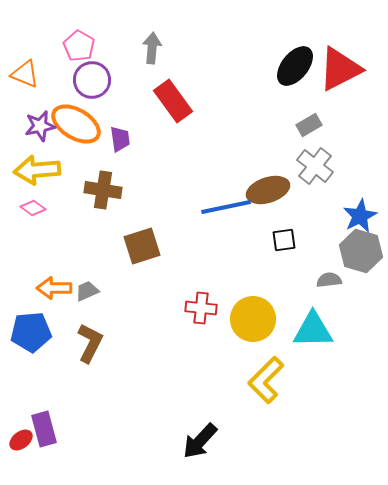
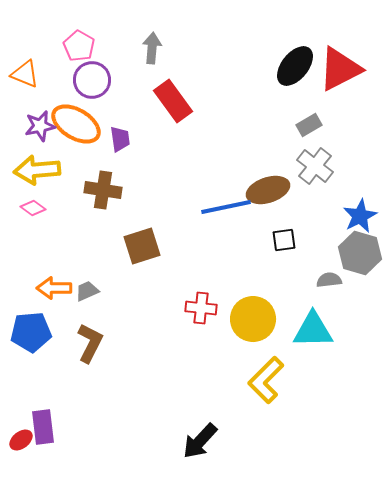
gray hexagon: moved 1 px left, 2 px down
purple rectangle: moved 1 px left, 2 px up; rotated 8 degrees clockwise
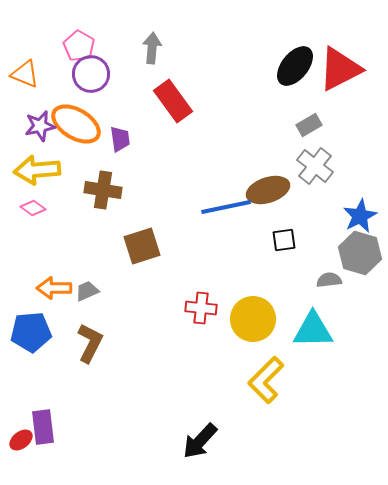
purple circle: moved 1 px left, 6 px up
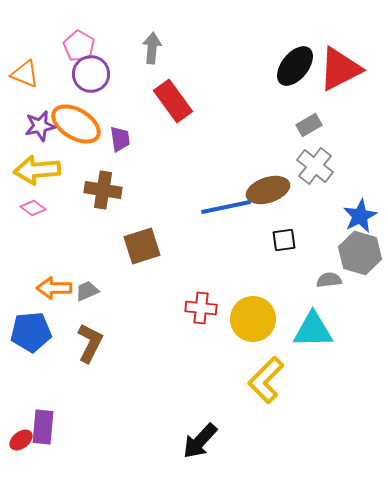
purple rectangle: rotated 12 degrees clockwise
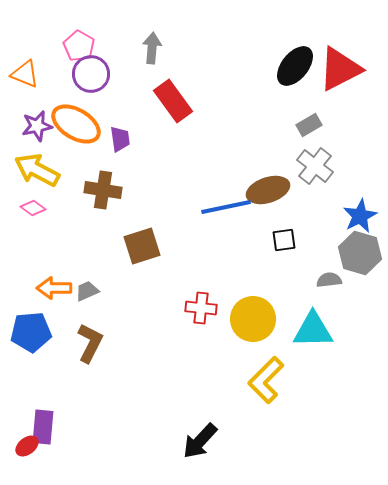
purple star: moved 3 px left
yellow arrow: rotated 33 degrees clockwise
red ellipse: moved 6 px right, 6 px down
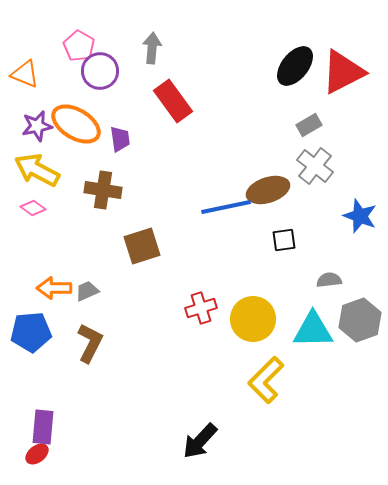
red triangle: moved 3 px right, 3 px down
purple circle: moved 9 px right, 3 px up
blue star: rotated 24 degrees counterclockwise
gray hexagon: moved 67 px down; rotated 24 degrees clockwise
red cross: rotated 24 degrees counterclockwise
red ellipse: moved 10 px right, 8 px down
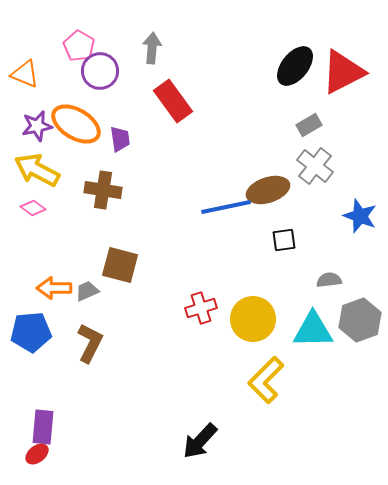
brown square: moved 22 px left, 19 px down; rotated 33 degrees clockwise
